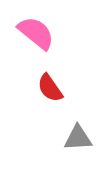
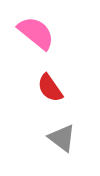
gray triangle: moved 16 px left; rotated 40 degrees clockwise
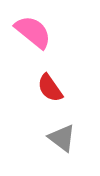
pink semicircle: moved 3 px left, 1 px up
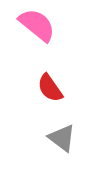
pink semicircle: moved 4 px right, 7 px up
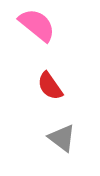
red semicircle: moved 2 px up
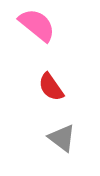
red semicircle: moved 1 px right, 1 px down
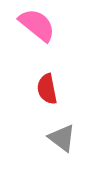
red semicircle: moved 4 px left, 2 px down; rotated 24 degrees clockwise
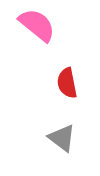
red semicircle: moved 20 px right, 6 px up
